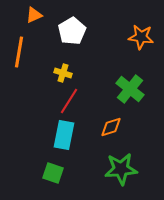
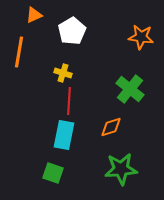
red line: rotated 28 degrees counterclockwise
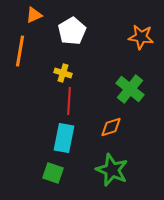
orange line: moved 1 px right, 1 px up
cyan rectangle: moved 3 px down
green star: moved 9 px left, 1 px down; rotated 28 degrees clockwise
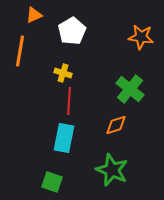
orange diamond: moved 5 px right, 2 px up
green square: moved 1 px left, 9 px down
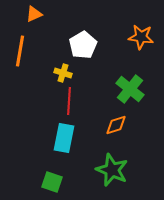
orange triangle: moved 1 px up
white pentagon: moved 11 px right, 14 px down
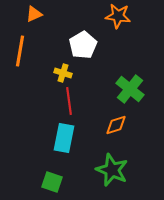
orange star: moved 23 px left, 21 px up
red line: rotated 12 degrees counterclockwise
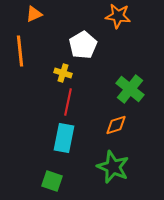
orange line: rotated 16 degrees counterclockwise
red line: moved 1 px left, 1 px down; rotated 20 degrees clockwise
green star: moved 1 px right, 3 px up
green square: moved 1 px up
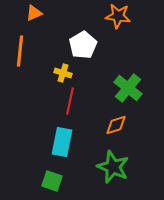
orange triangle: moved 1 px up
orange line: rotated 12 degrees clockwise
green cross: moved 2 px left, 1 px up
red line: moved 2 px right, 1 px up
cyan rectangle: moved 2 px left, 4 px down
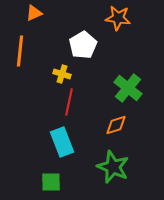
orange star: moved 2 px down
yellow cross: moved 1 px left, 1 px down
red line: moved 1 px left, 1 px down
cyan rectangle: rotated 32 degrees counterclockwise
green square: moved 1 px left, 1 px down; rotated 20 degrees counterclockwise
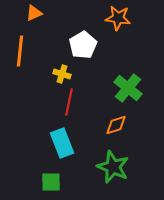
cyan rectangle: moved 1 px down
